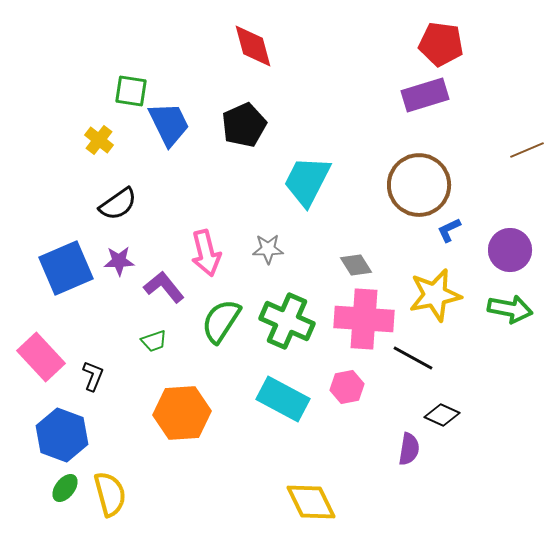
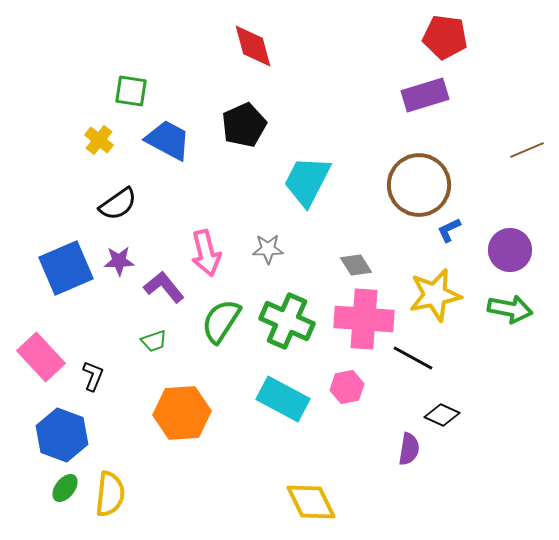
red pentagon: moved 4 px right, 7 px up
blue trapezoid: moved 1 px left, 16 px down; rotated 36 degrees counterclockwise
yellow semicircle: rotated 21 degrees clockwise
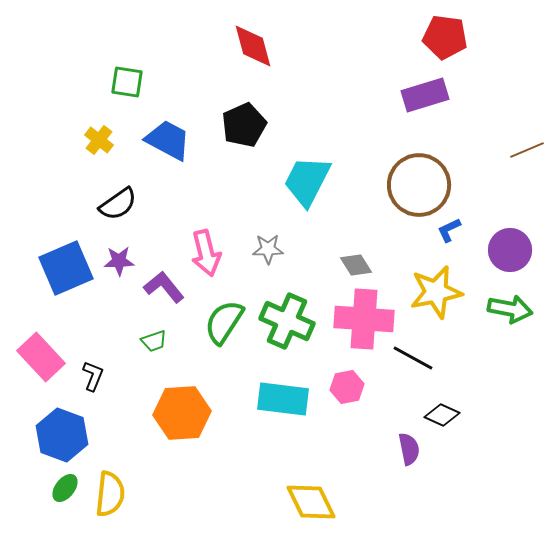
green square: moved 4 px left, 9 px up
yellow star: moved 1 px right, 3 px up
green semicircle: moved 3 px right, 1 px down
cyan rectangle: rotated 21 degrees counterclockwise
purple semicircle: rotated 20 degrees counterclockwise
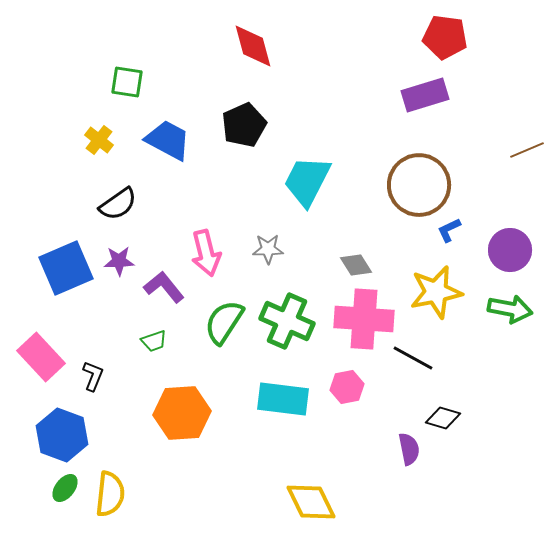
black diamond: moved 1 px right, 3 px down; rotated 8 degrees counterclockwise
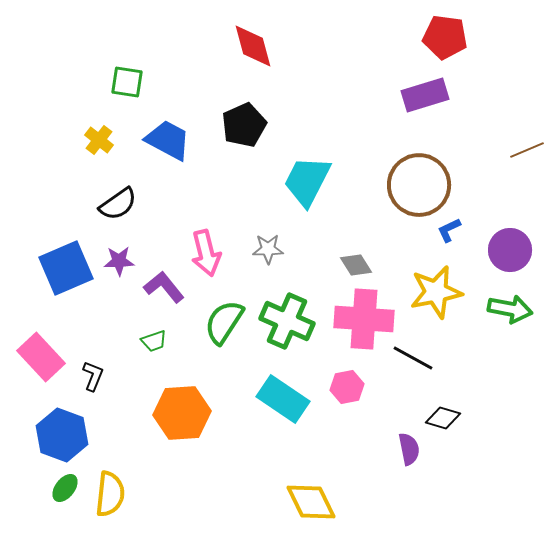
cyan rectangle: rotated 27 degrees clockwise
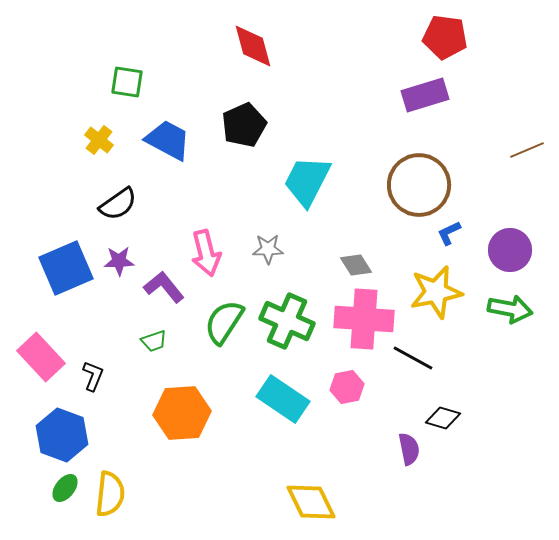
blue L-shape: moved 3 px down
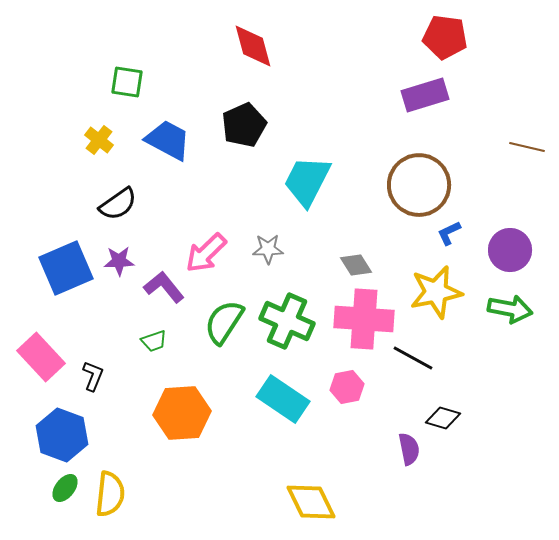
brown line: moved 3 px up; rotated 36 degrees clockwise
pink arrow: rotated 60 degrees clockwise
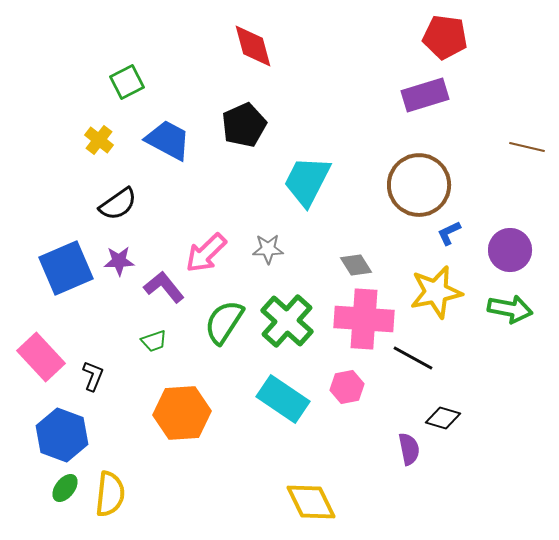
green square: rotated 36 degrees counterclockwise
green cross: rotated 18 degrees clockwise
